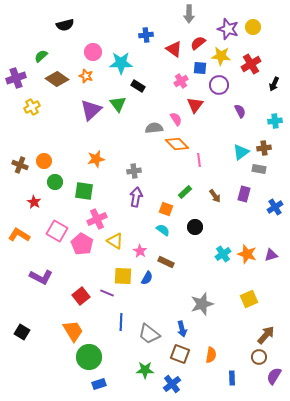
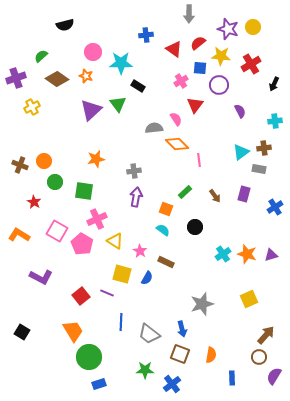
yellow square at (123, 276): moved 1 px left, 2 px up; rotated 12 degrees clockwise
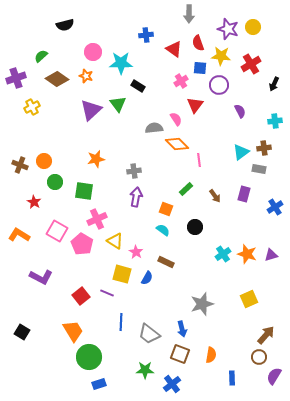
red semicircle at (198, 43): rotated 70 degrees counterclockwise
green rectangle at (185, 192): moved 1 px right, 3 px up
pink star at (140, 251): moved 4 px left, 1 px down
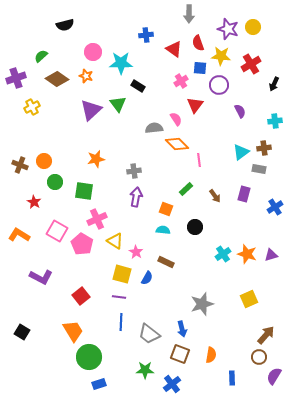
cyan semicircle at (163, 230): rotated 32 degrees counterclockwise
purple line at (107, 293): moved 12 px right, 4 px down; rotated 16 degrees counterclockwise
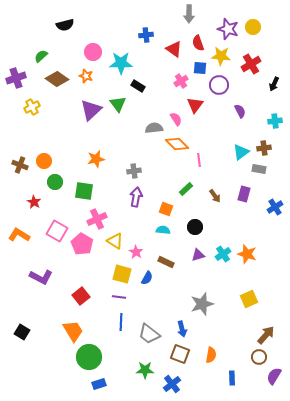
purple triangle at (271, 255): moved 73 px left
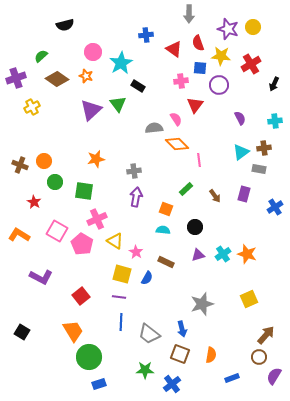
cyan star at (121, 63): rotated 30 degrees counterclockwise
pink cross at (181, 81): rotated 24 degrees clockwise
purple semicircle at (240, 111): moved 7 px down
blue rectangle at (232, 378): rotated 72 degrees clockwise
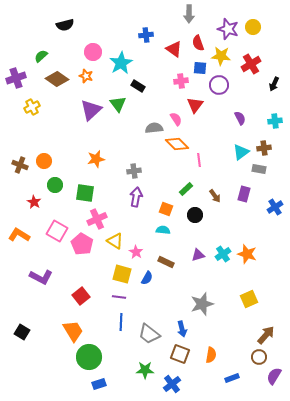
green circle at (55, 182): moved 3 px down
green square at (84, 191): moved 1 px right, 2 px down
black circle at (195, 227): moved 12 px up
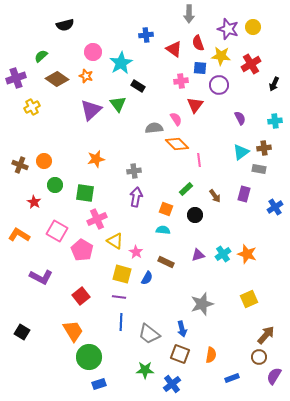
pink pentagon at (82, 244): moved 6 px down
